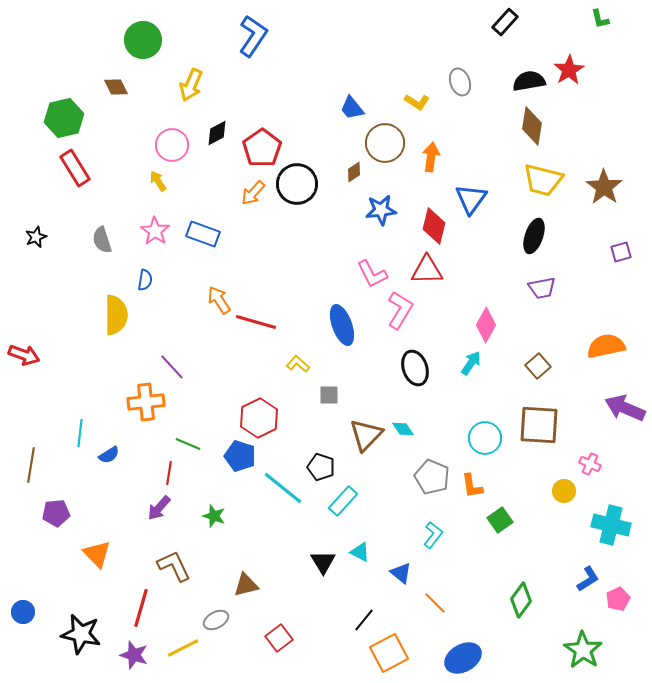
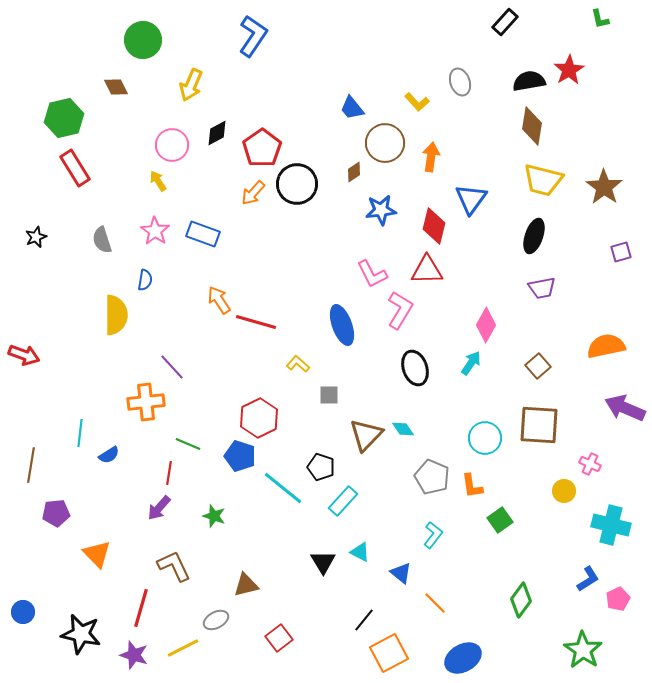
yellow L-shape at (417, 102): rotated 15 degrees clockwise
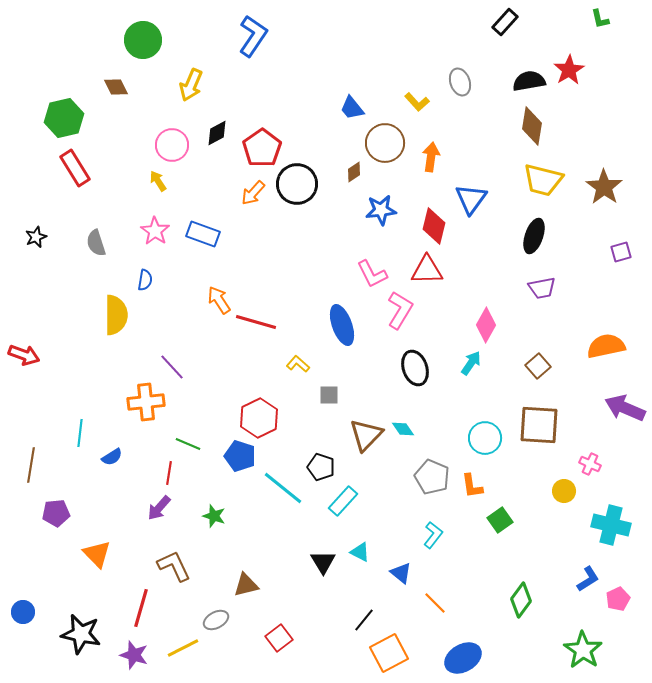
gray semicircle at (102, 240): moved 6 px left, 3 px down
blue semicircle at (109, 455): moved 3 px right, 2 px down
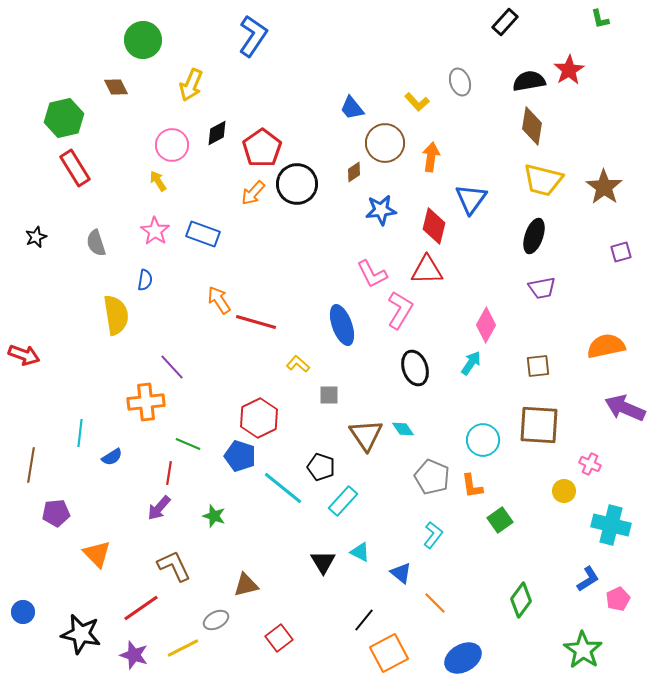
yellow semicircle at (116, 315): rotated 9 degrees counterclockwise
brown square at (538, 366): rotated 35 degrees clockwise
brown triangle at (366, 435): rotated 18 degrees counterclockwise
cyan circle at (485, 438): moved 2 px left, 2 px down
red line at (141, 608): rotated 39 degrees clockwise
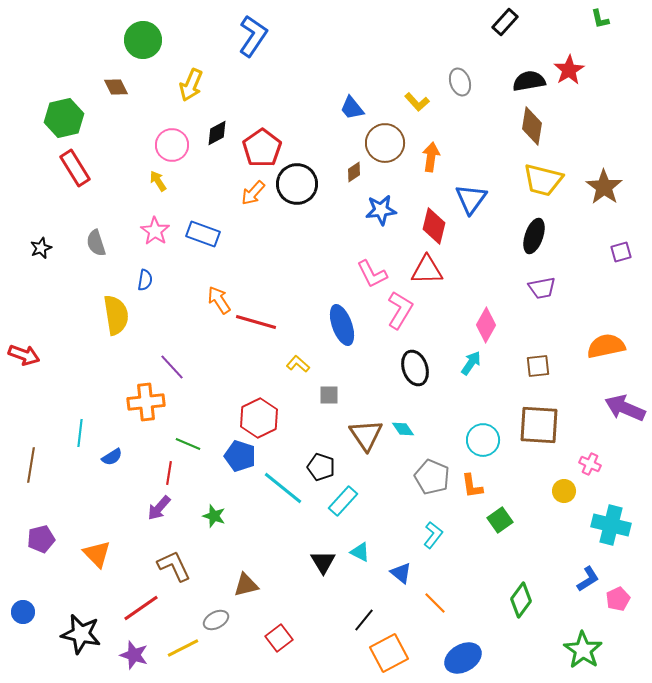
black star at (36, 237): moved 5 px right, 11 px down
purple pentagon at (56, 513): moved 15 px left, 26 px down; rotated 8 degrees counterclockwise
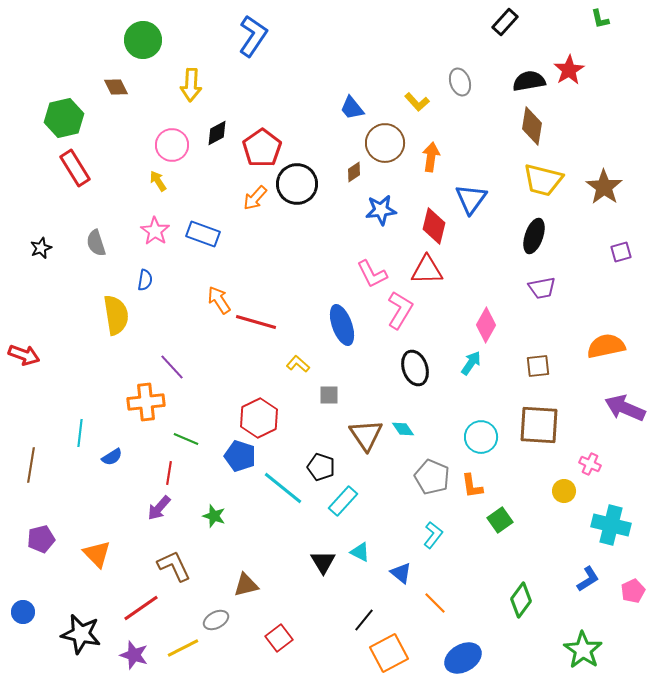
yellow arrow at (191, 85): rotated 20 degrees counterclockwise
orange arrow at (253, 193): moved 2 px right, 5 px down
cyan circle at (483, 440): moved 2 px left, 3 px up
green line at (188, 444): moved 2 px left, 5 px up
pink pentagon at (618, 599): moved 15 px right, 8 px up
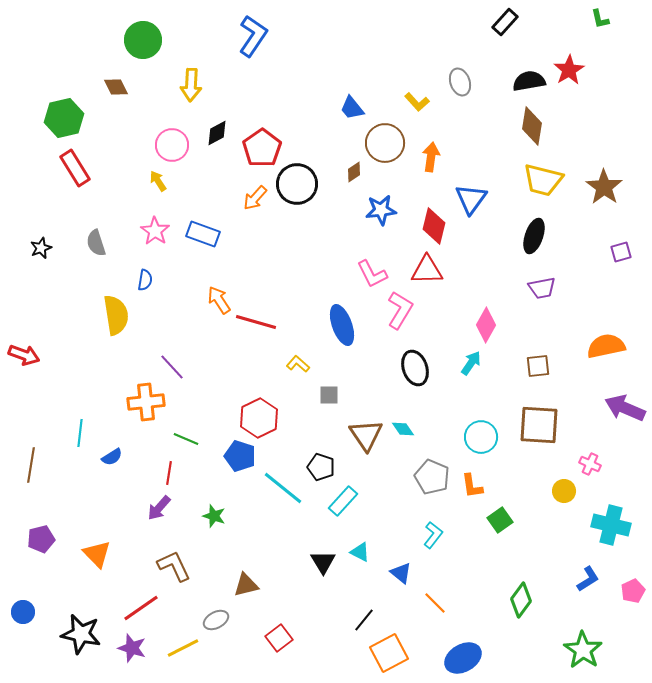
purple star at (134, 655): moved 2 px left, 7 px up
